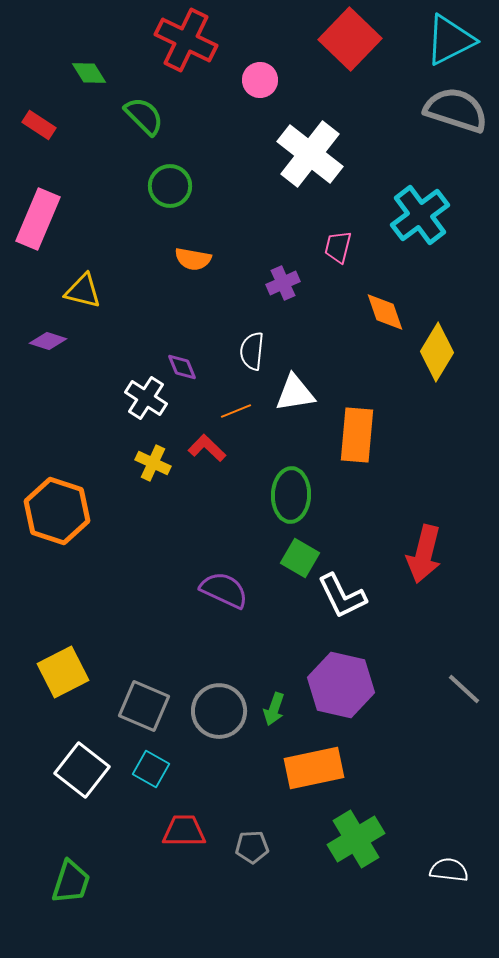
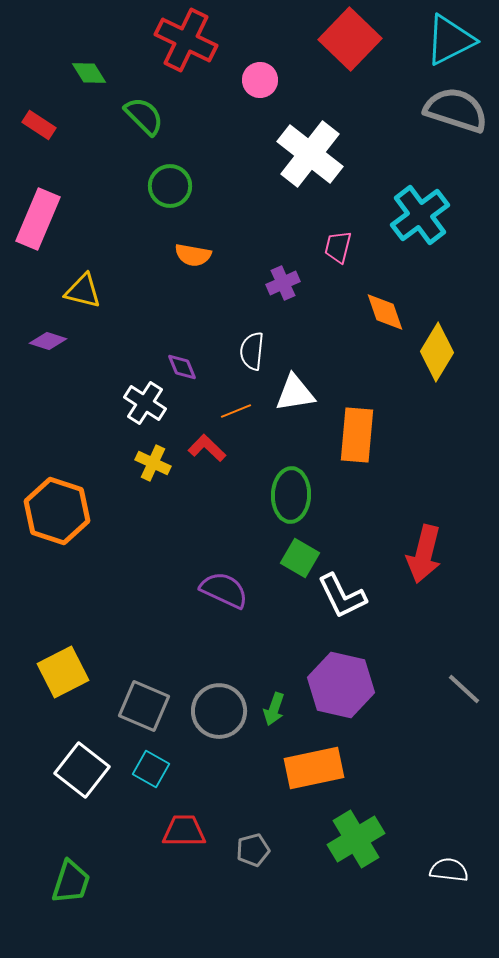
orange semicircle at (193, 259): moved 4 px up
white cross at (146, 398): moved 1 px left, 5 px down
gray pentagon at (252, 847): moved 1 px right, 3 px down; rotated 12 degrees counterclockwise
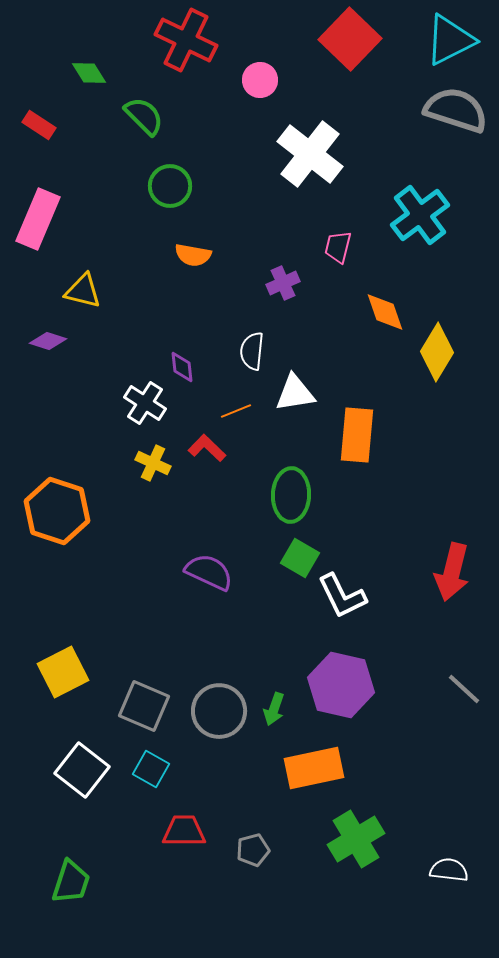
purple diamond at (182, 367): rotated 16 degrees clockwise
red arrow at (424, 554): moved 28 px right, 18 px down
purple semicircle at (224, 590): moved 15 px left, 18 px up
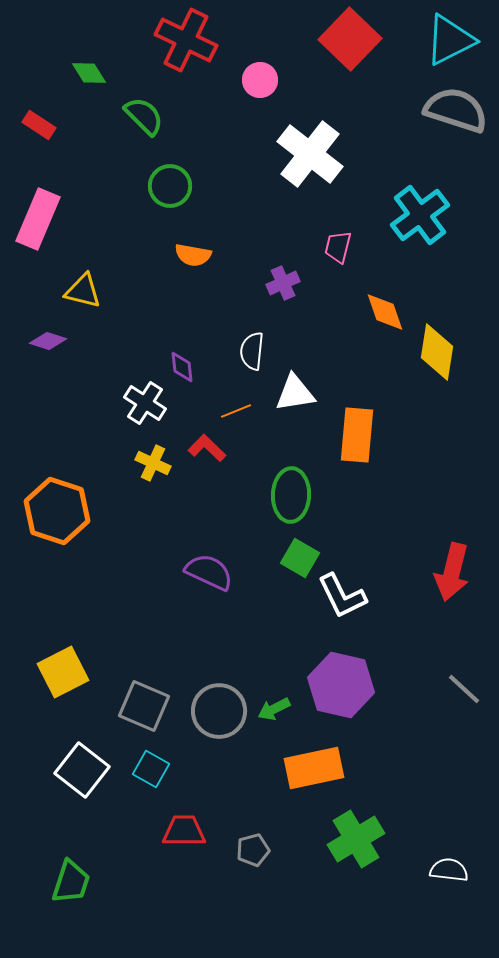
yellow diamond at (437, 352): rotated 22 degrees counterclockwise
green arrow at (274, 709): rotated 44 degrees clockwise
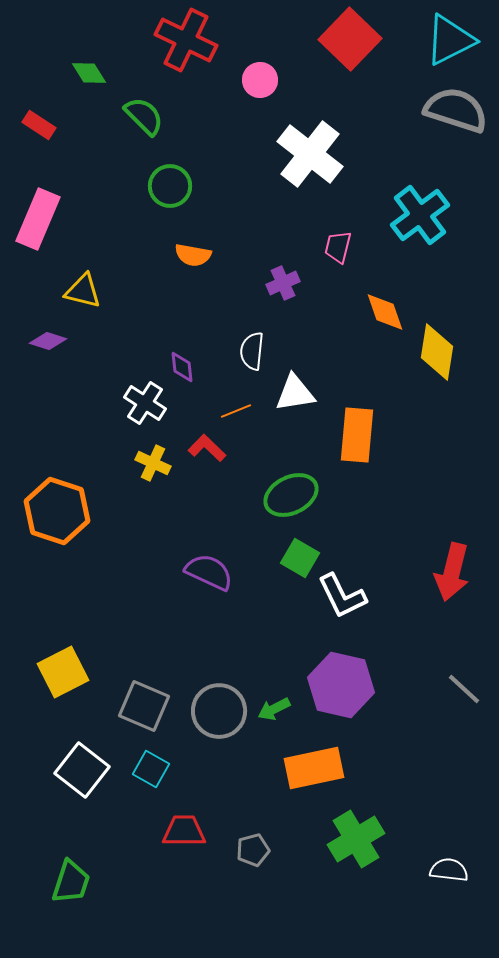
green ellipse at (291, 495): rotated 62 degrees clockwise
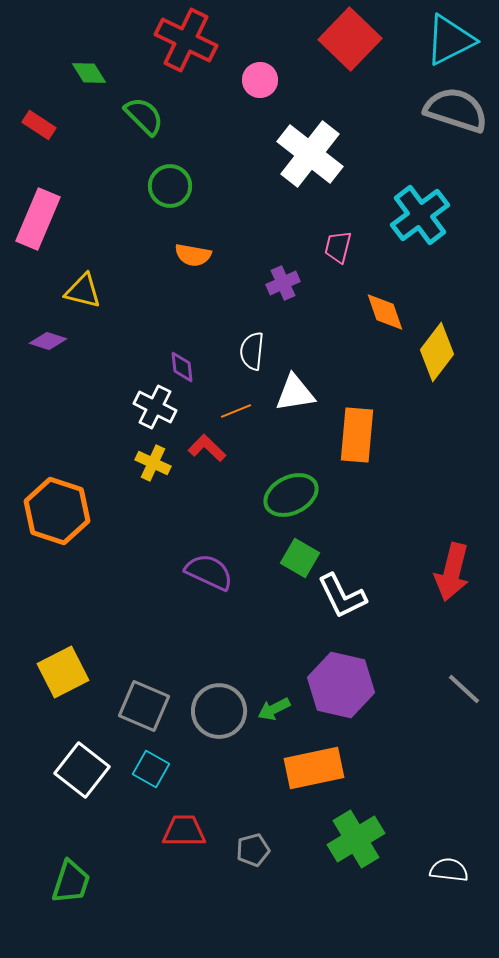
yellow diamond at (437, 352): rotated 28 degrees clockwise
white cross at (145, 403): moved 10 px right, 4 px down; rotated 6 degrees counterclockwise
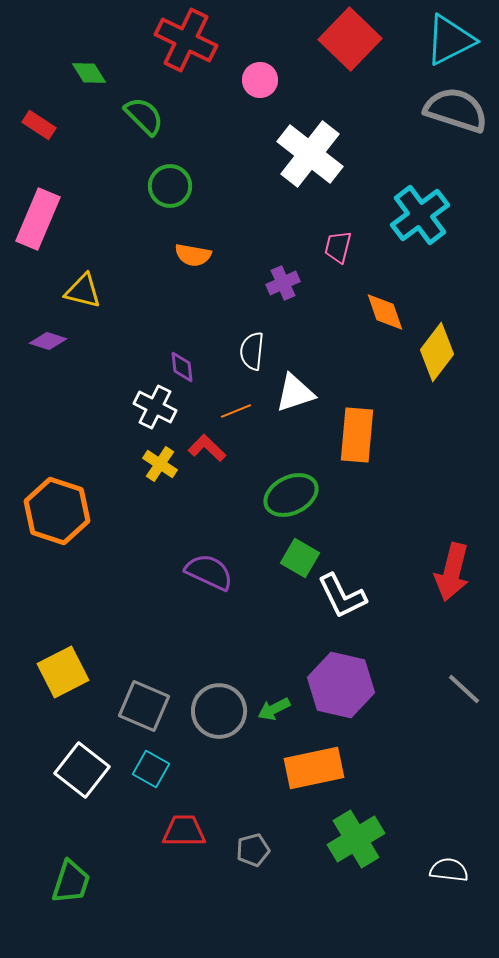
white triangle at (295, 393): rotated 9 degrees counterclockwise
yellow cross at (153, 463): moved 7 px right, 1 px down; rotated 8 degrees clockwise
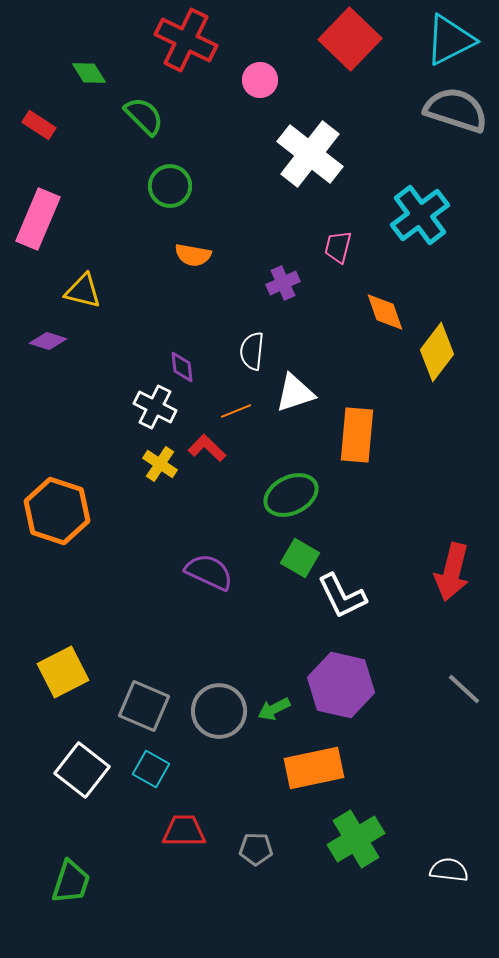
gray pentagon at (253, 850): moved 3 px right, 1 px up; rotated 16 degrees clockwise
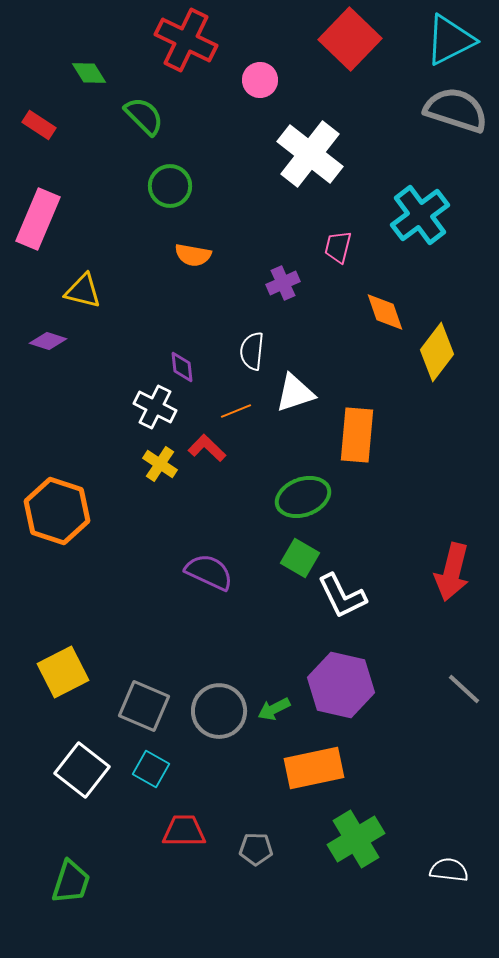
green ellipse at (291, 495): moved 12 px right, 2 px down; rotated 6 degrees clockwise
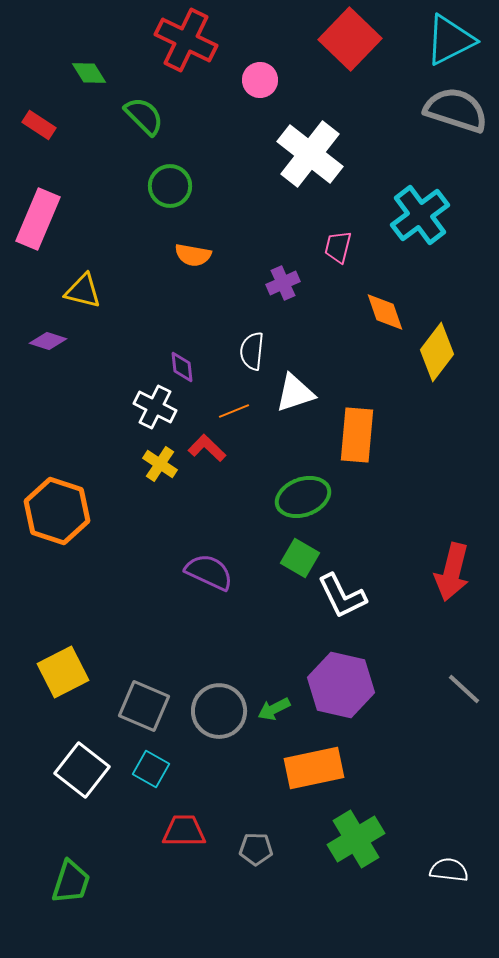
orange line at (236, 411): moved 2 px left
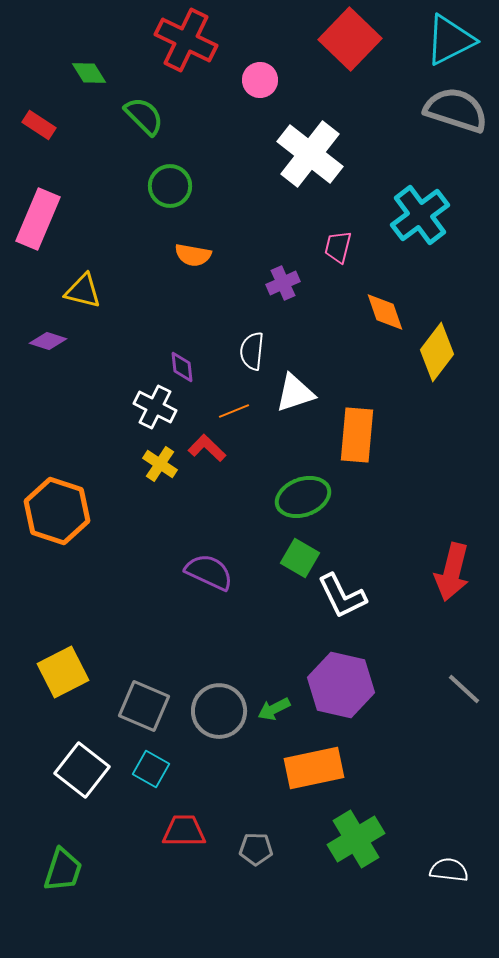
green trapezoid at (71, 882): moved 8 px left, 12 px up
